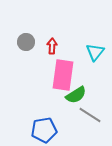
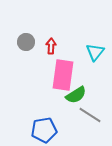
red arrow: moved 1 px left
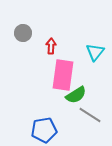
gray circle: moved 3 px left, 9 px up
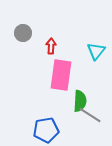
cyan triangle: moved 1 px right, 1 px up
pink rectangle: moved 2 px left
green semicircle: moved 4 px right, 6 px down; rotated 55 degrees counterclockwise
blue pentagon: moved 2 px right
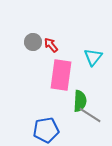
gray circle: moved 10 px right, 9 px down
red arrow: moved 1 px up; rotated 42 degrees counterclockwise
cyan triangle: moved 3 px left, 6 px down
